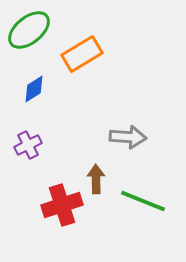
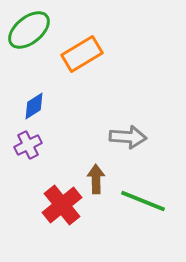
blue diamond: moved 17 px down
red cross: rotated 21 degrees counterclockwise
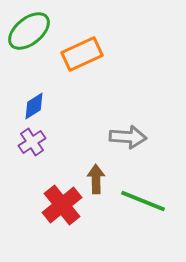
green ellipse: moved 1 px down
orange rectangle: rotated 6 degrees clockwise
purple cross: moved 4 px right, 3 px up; rotated 8 degrees counterclockwise
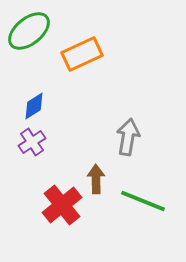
gray arrow: rotated 84 degrees counterclockwise
